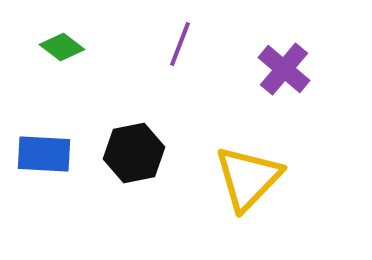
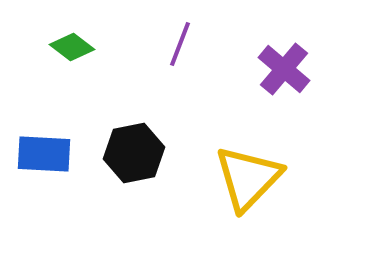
green diamond: moved 10 px right
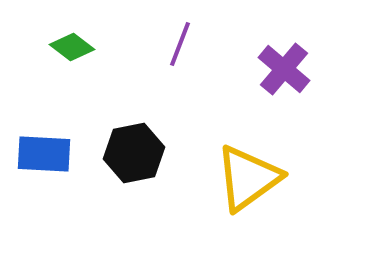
yellow triangle: rotated 10 degrees clockwise
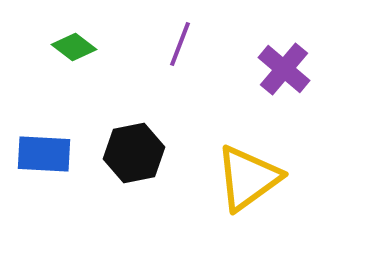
green diamond: moved 2 px right
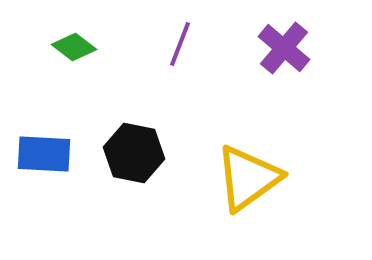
purple cross: moved 21 px up
black hexagon: rotated 22 degrees clockwise
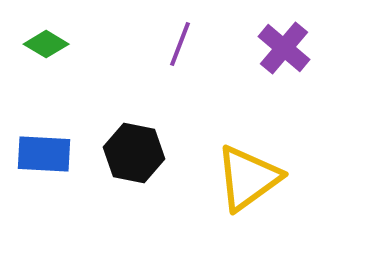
green diamond: moved 28 px left, 3 px up; rotated 6 degrees counterclockwise
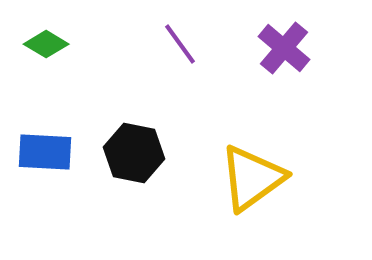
purple line: rotated 57 degrees counterclockwise
blue rectangle: moved 1 px right, 2 px up
yellow triangle: moved 4 px right
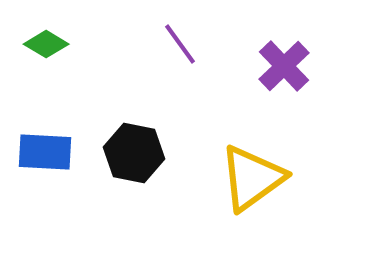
purple cross: moved 18 px down; rotated 6 degrees clockwise
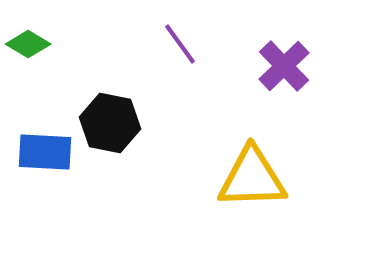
green diamond: moved 18 px left
black hexagon: moved 24 px left, 30 px up
yellow triangle: rotated 34 degrees clockwise
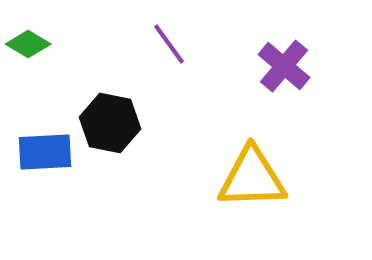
purple line: moved 11 px left
purple cross: rotated 6 degrees counterclockwise
blue rectangle: rotated 6 degrees counterclockwise
